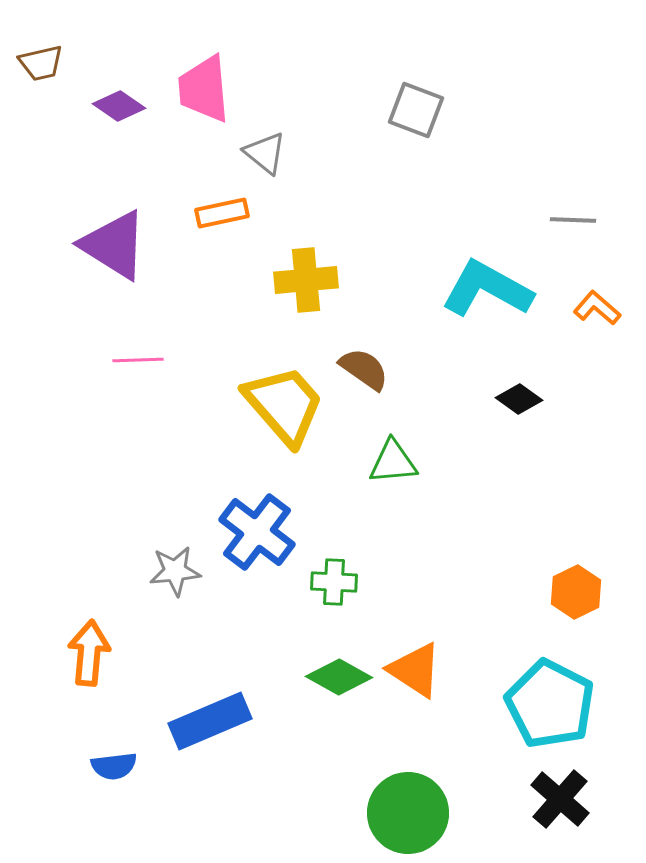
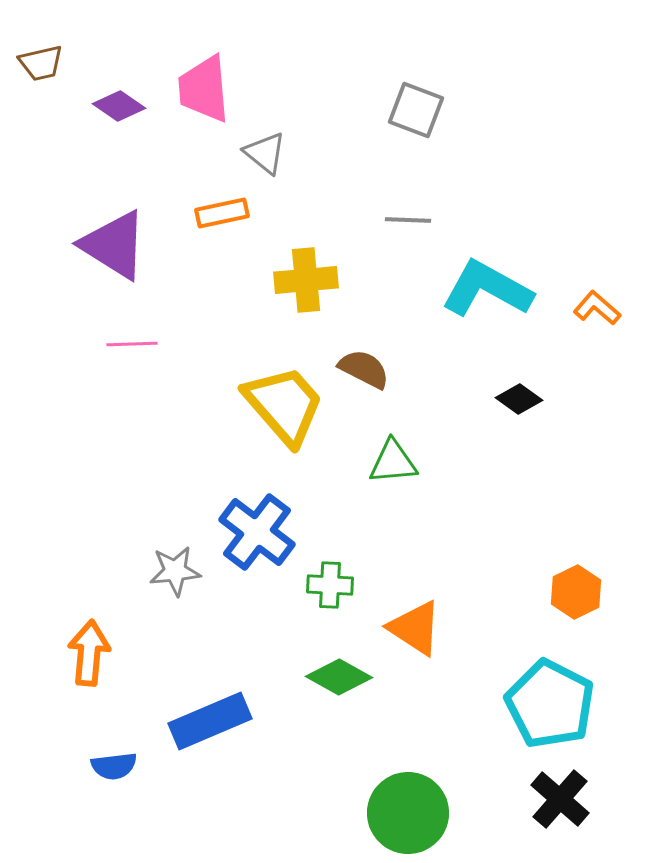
gray line: moved 165 px left
pink line: moved 6 px left, 16 px up
brown semicircle: rotated 8 degrees counterclockwise
green cross: moved 4 px left, 3 px down
orange triangle: moved 42 px up
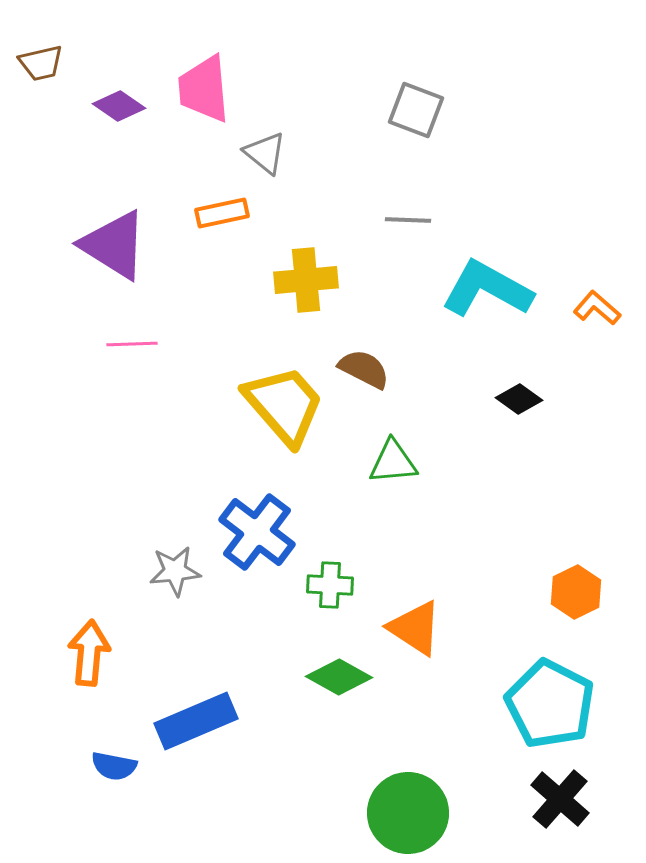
blue rectangle: moved 14 px left
blue semicircle: rotated 18 degrees clockwise
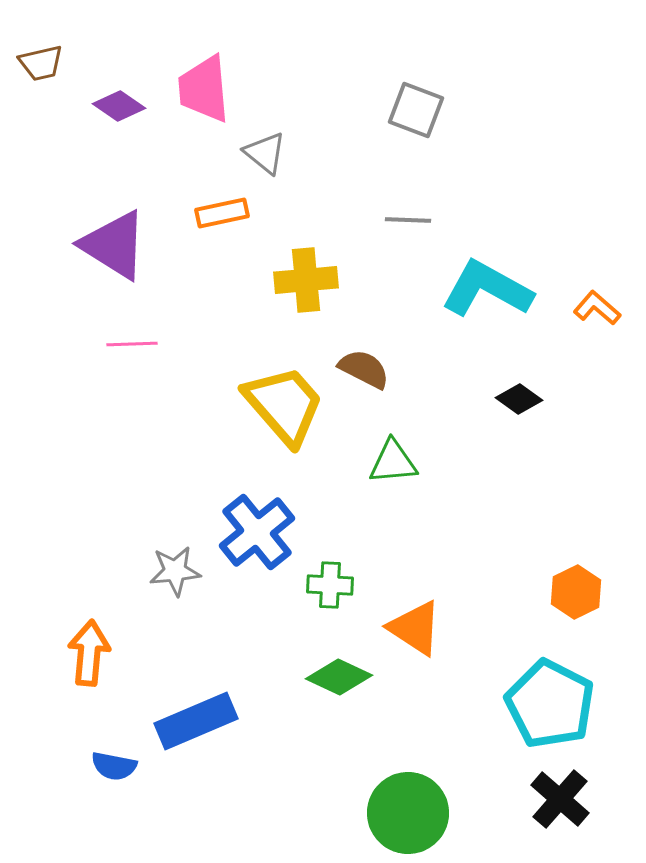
blue cross: rotated 14 degrees clockwise
green diamond: rotated 4 degrees counterclockwise
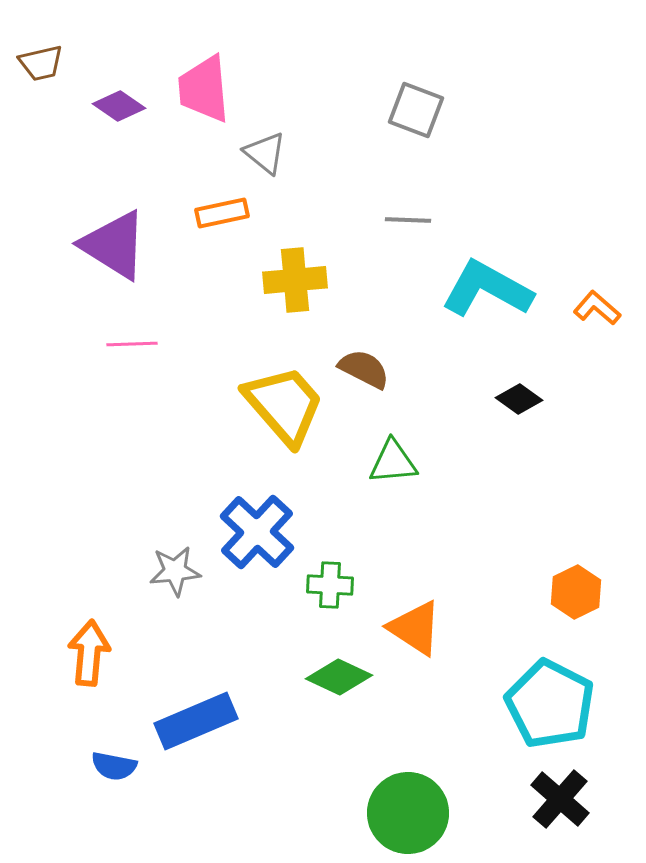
yellow cross: moved 11 px left
blue cross: rotated 8 degrees counterclockwise
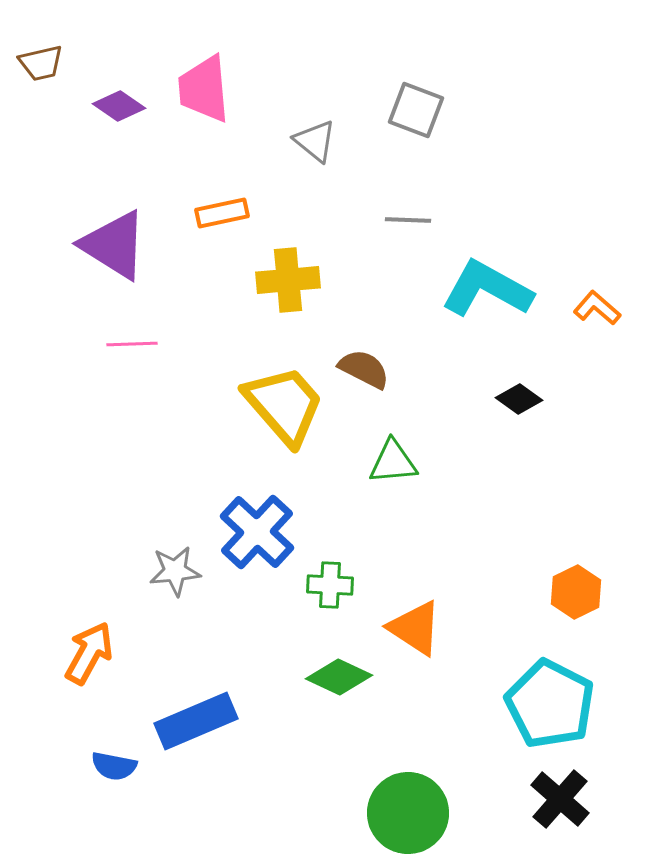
gray triangle: moved 50 px right, 12 px up
yellow cross: moved 7 px left
orange arrow: rotated 24 degrees clockwise
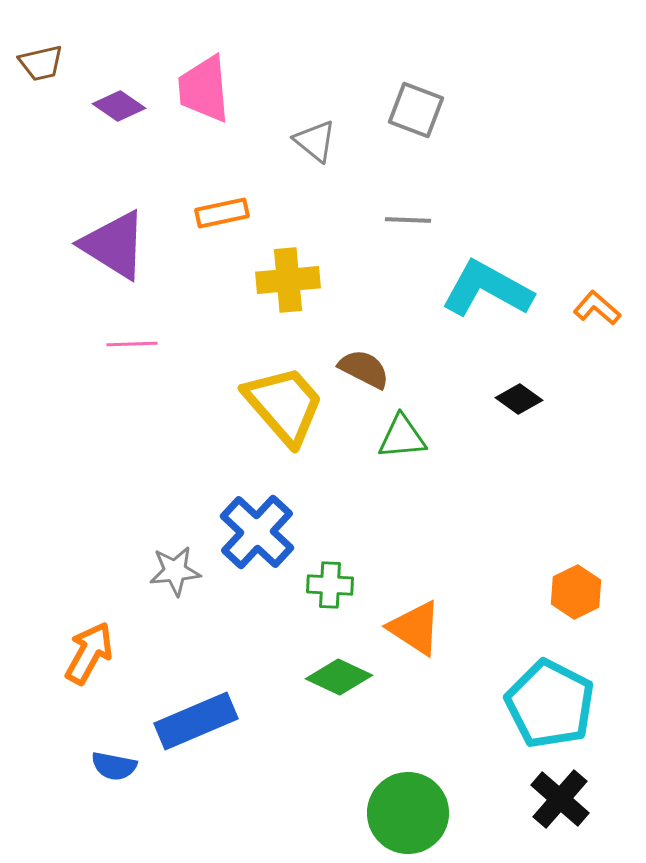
green triangle: moved 9 px right, 25 px up
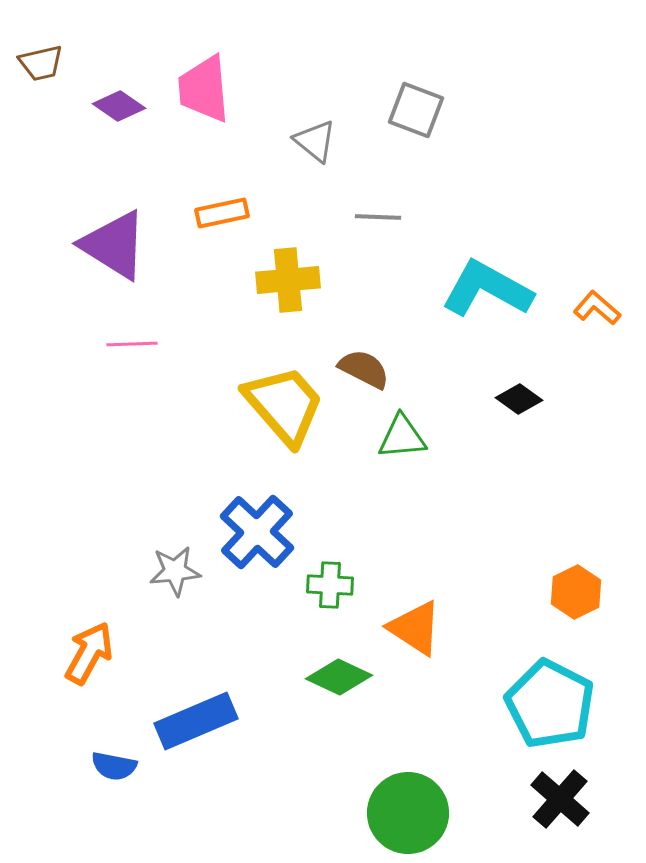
gray line: moved 30 px left, 3 px up
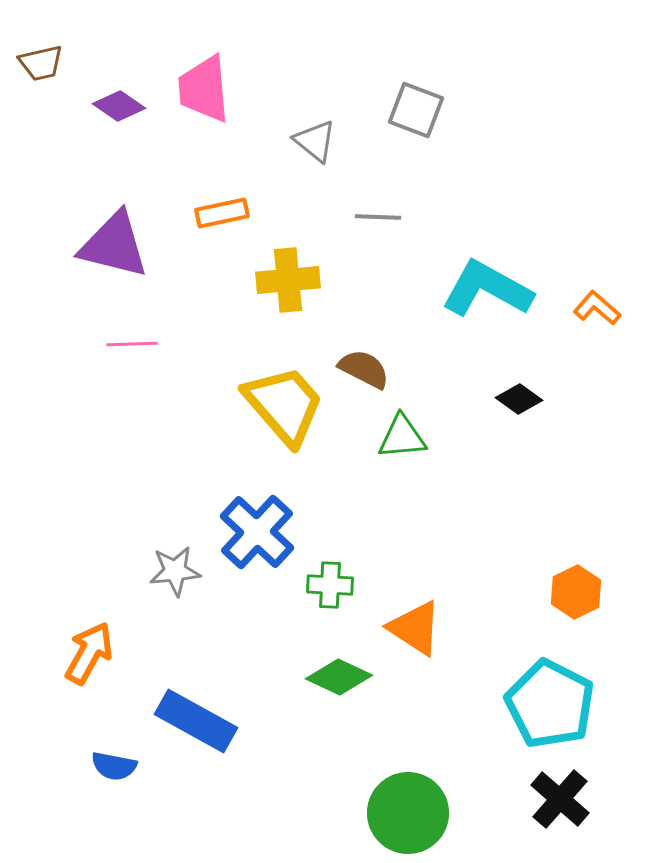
purple triangle: rotated 18 degrees counterclockwise
blue rectangle: rotated 52 degrees clockwise
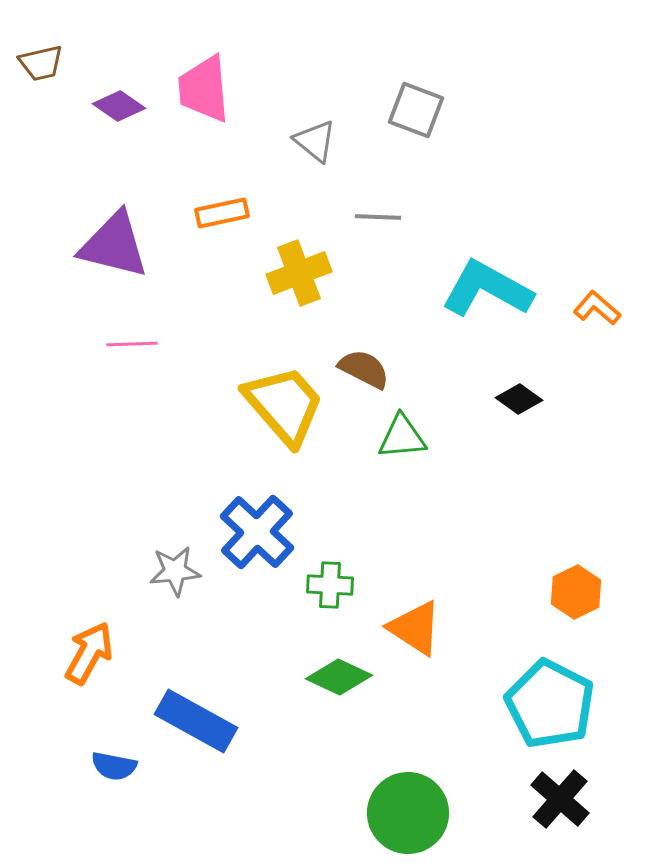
yellow cross: moved 11 px right, 7 px up; rotated 16 degrees counterclockwise
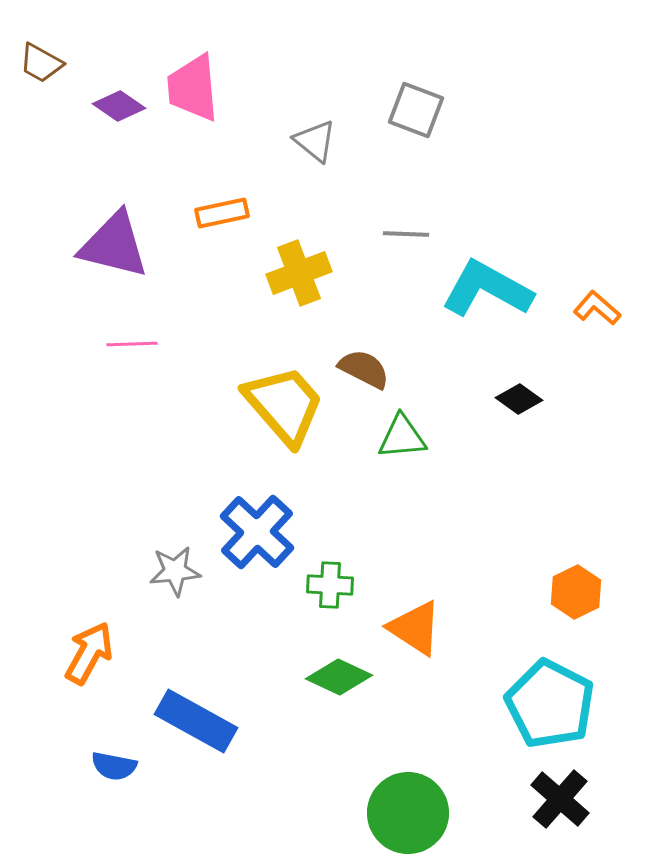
brown trapezoid: rotated 42 degrees clockwise
pink trapezoid: moved 11 px left, 1 px up
gray line: moved 28 px right, 17 px down
